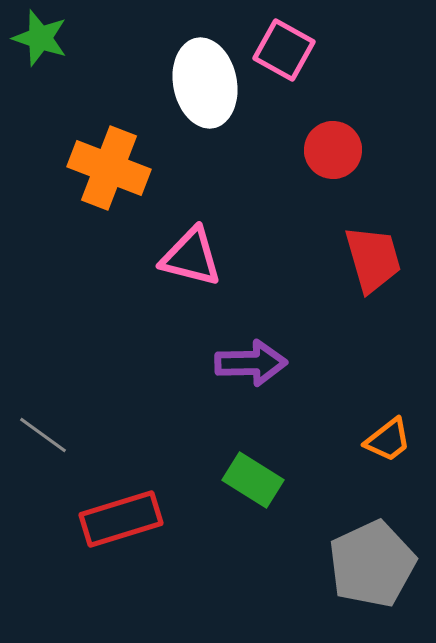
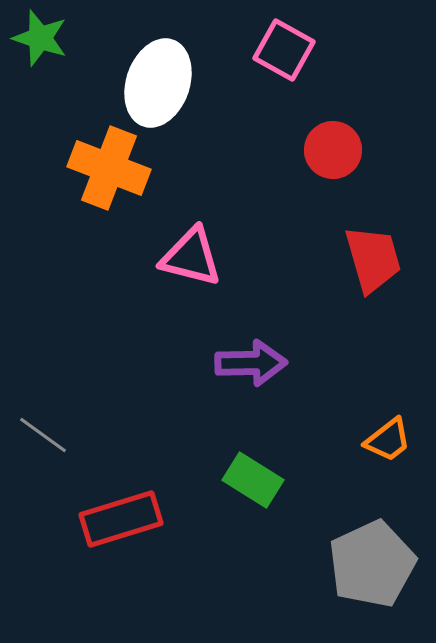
white ellipse: moved 47 px left; rotated 30 degrees clockwise
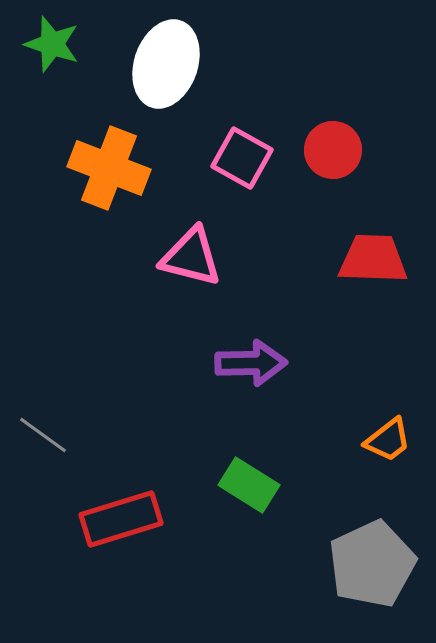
green star: moved 12 px right, 6 px down
pink square: moved 42 px left, 108 px down
white ellipse: moved 8 px right, 19 px up
red trapezoid: rotated 72 degrees counterclockwise
green rectangle: moved 4 px left, 5 px down
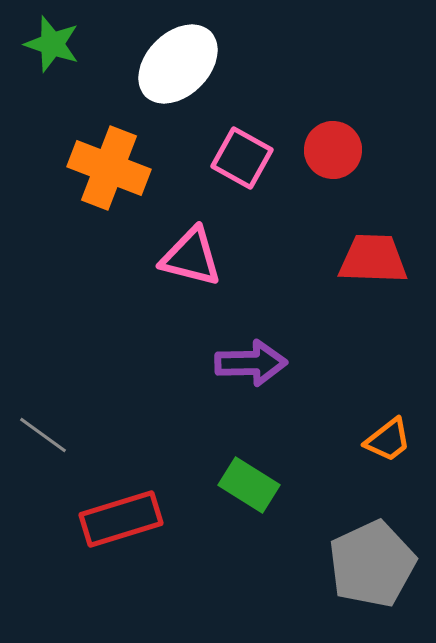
white ellipse: moved 12 px right; rotated 26 degrees clockwise
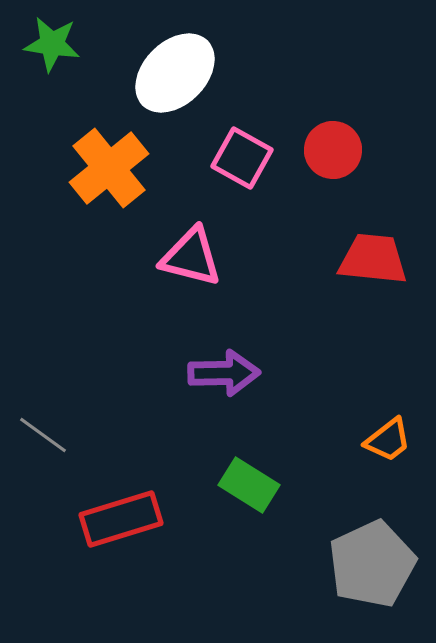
green star: rotated 10 degrees counterclockwise
white ellipse: moved 3 px left, 9 px down
orange cross: rotated 30 degrees clockwise
red trapezoid: rotated 4 degrees clockwise
purple arrow: moved 27 px left, 10 px down
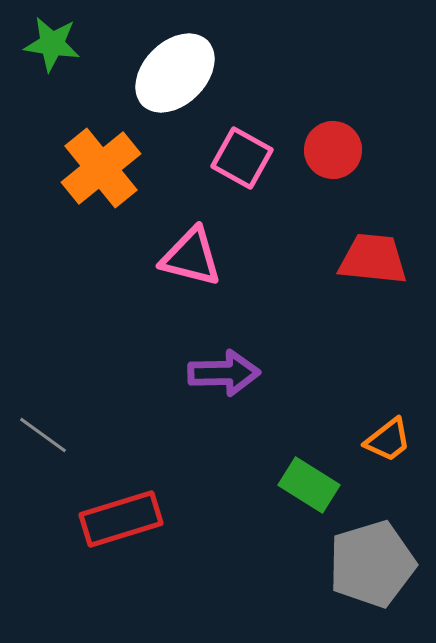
orange cross: moved 8 px left
green rectangle: moved 60 px right
gray pentagon: rotated 8 degrees clockwise
